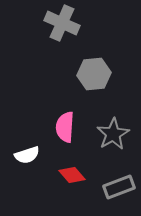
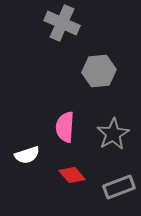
gray hexagon: moved 5 px right, 3 px up
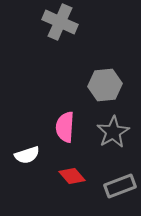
gray cross: moved 2 px left, 1 px up
gray hexagon: moved 6 px right, 14 px down
gray star: moved 2 px up
red diamond: moved 1 px down
gray rectangle: moved 1 px right, 1 px up
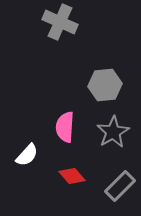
white semicircle: rotated 30 degrees counterclockwise
gray rectangle: rotated 24 degrees counterclockwise
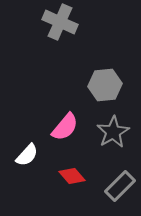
pink semicircle: rotated 144 degrees counterclockwise
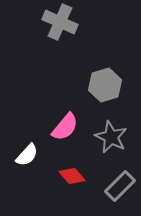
gray hexagon: rotated 12 degrees counterclockwise
gray star: moved 2 px left, 5 px down; rotated 16 degrees counterclockwise
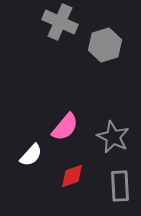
gray hexagon: moved 40 px up
gray star: moved 2 px right
white semicircle: moved 4 px right
red diamond: rotated 68 degrees counterclockwise
gray rectangle: rotated 48 degrees counterclockwise
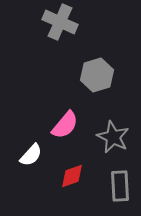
gray hexagon: moved 8 px left, 30 px down
pink semicircle: moved 2 px up
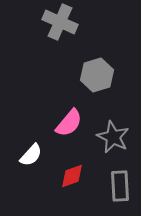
pink semicircle: moved 4 px right, 2 px up
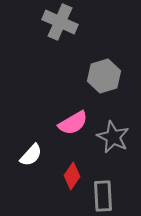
gray hexagon: moved 7 px right, 1 px down
pink semicircle: moved 4 px right; rotated 20 degrees clockwise
red diamond: rotated 36 degrees counterclockwise
gray rectangle: moved 17 px left, 10 px down
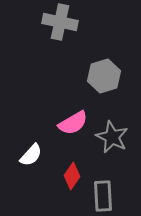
gray cross: rotated 12 degrees counterclockwise
gray star: moved 1 px left
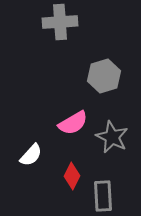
gray cross: rotated 16 degrees counterclockwise
red diamond: rotated 8 degrees counterclockwise
